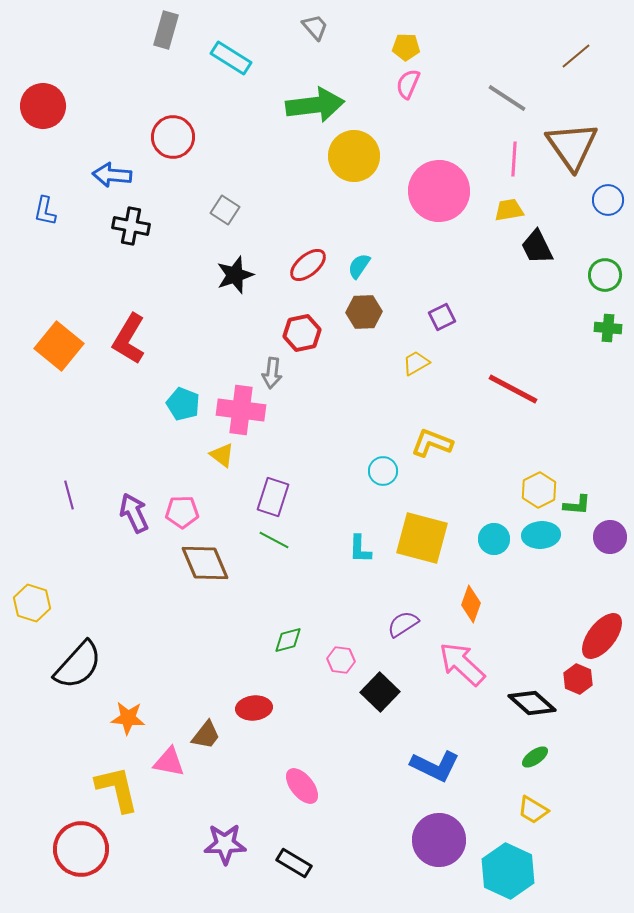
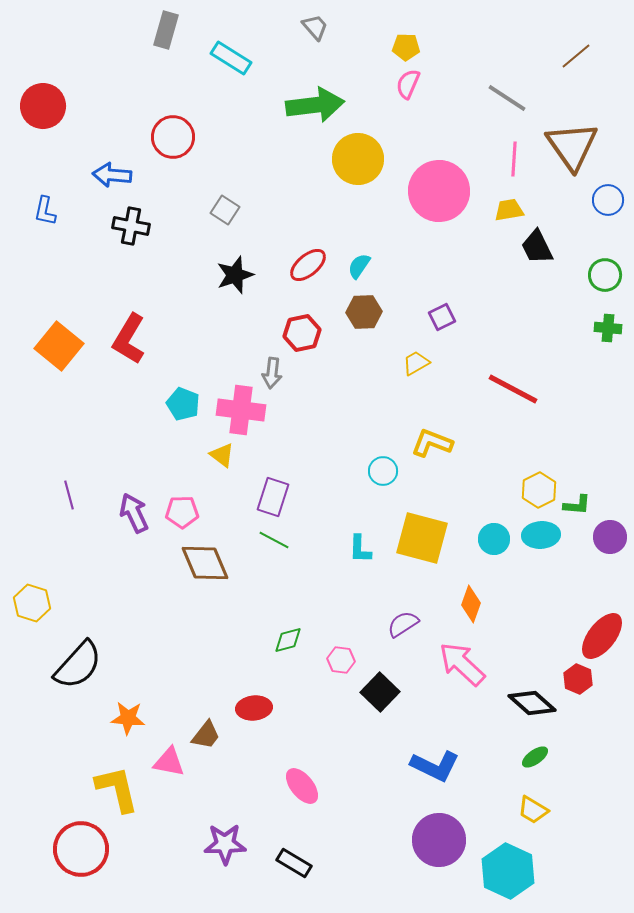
yellow circle at (354, 156): moved 4 px right, 3 px down
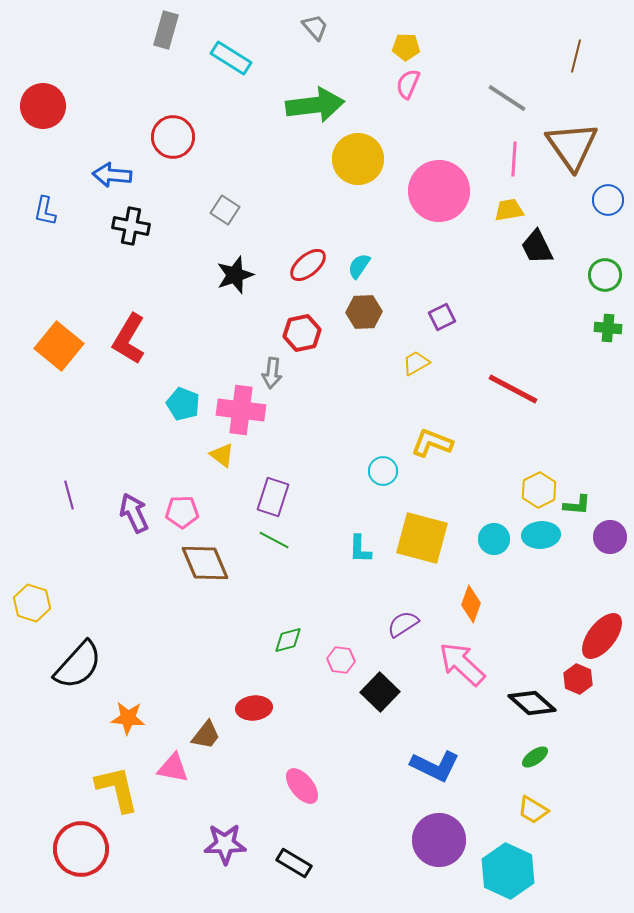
brown line at (576, 56): rotated 36 degrees counterclockwise
pink triangle at (169, 762): moved 4 px right, 6 px down
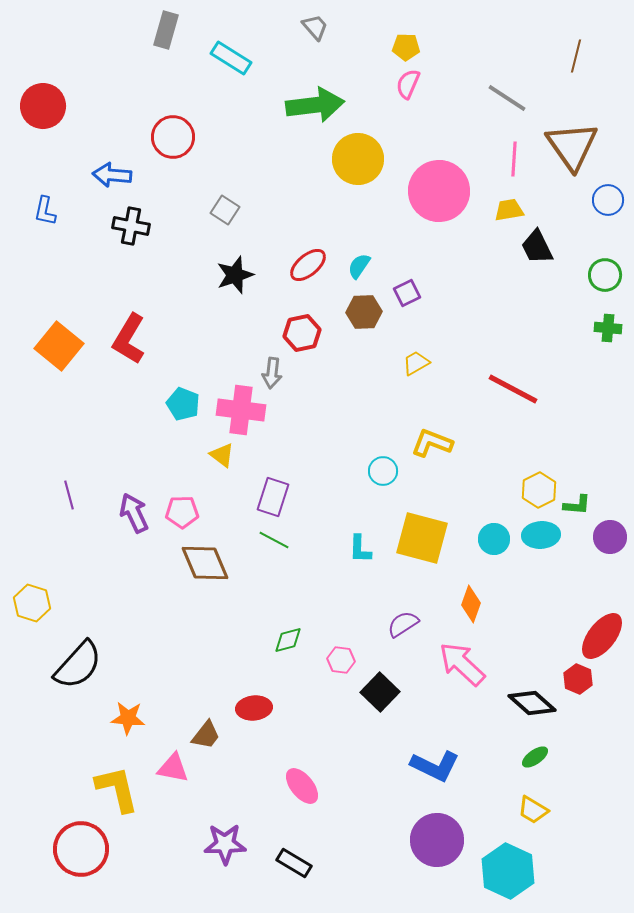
purple square at (442, 317): moved 35 px left, 24 px up
purple circle at (439, 840): moved 2 px left
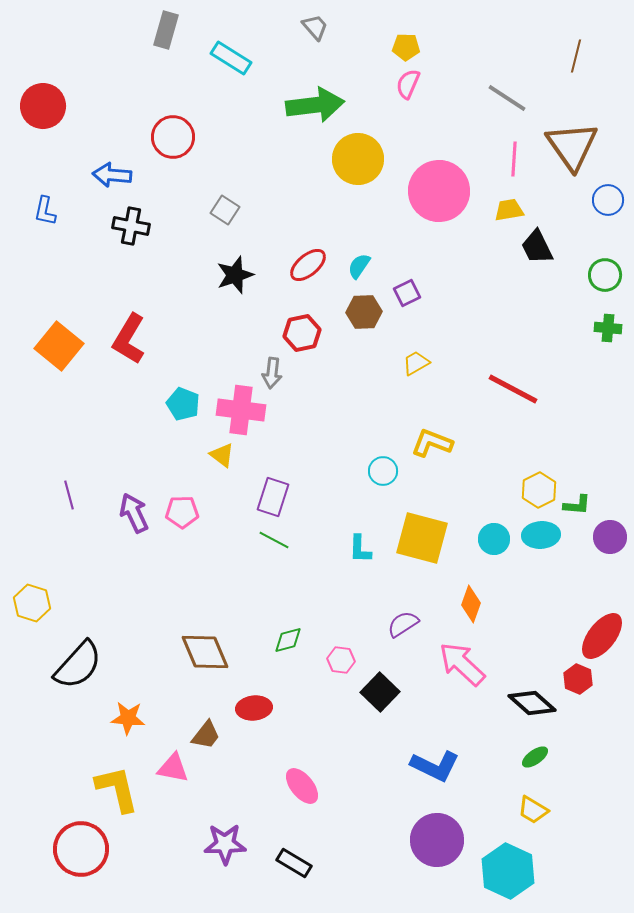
brown diamond at (205, 563): moved 89 px down
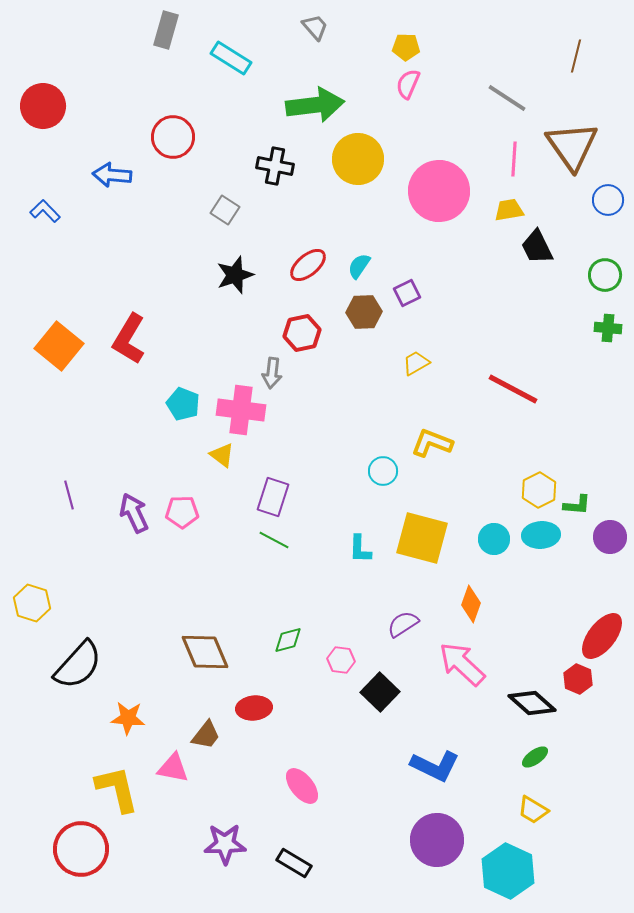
blue L-shape at (45, 211): rotated 124 degrees clockwise
black cross at (131, 226): moved 144 px right, 60 px up
